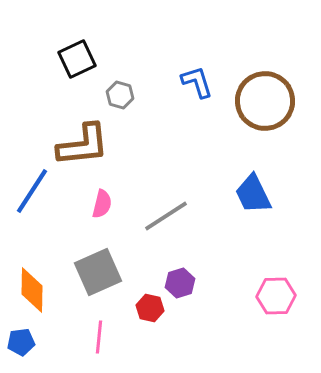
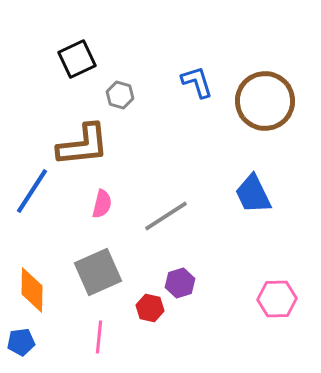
pink hexagon: moved 1 px right, 3 px down
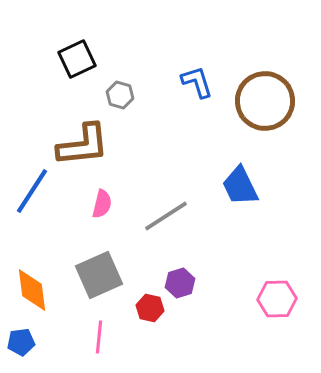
blue trapezoid: moved 13 px left, 8 px up
gray square: moved 1 px right, 3 px down
orange diamond: rotated 9 degrees counterclockwise
